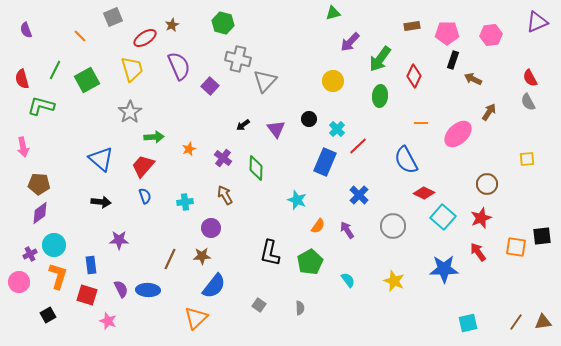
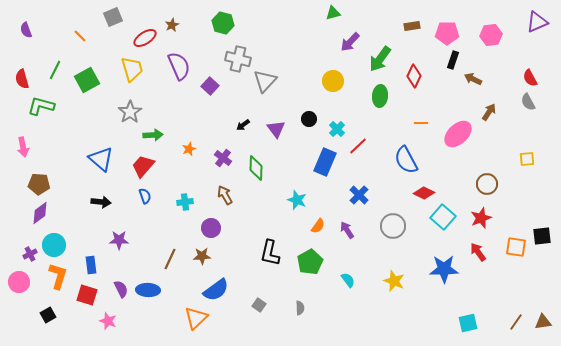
green arrow at (154, 137): moved 1 px left, 2 px up
blue semicircle at (214, 286): moved 2 px right, 4 px down; rotated 16 degrees clockwise
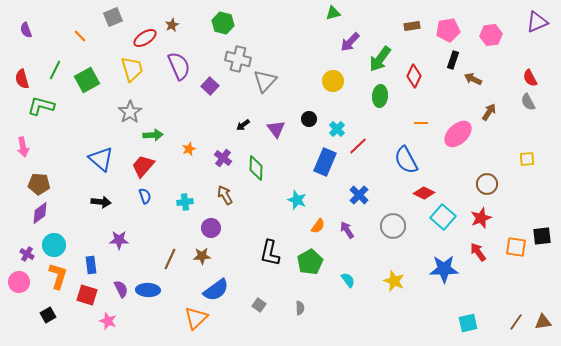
pink pentagon at (447, 33): moved 1 px right, 3 px up; rotated 10 degrees counterclockwise
purple cross at (30, 254): moved 3 px left; rotated 32 degrees counterclockwise
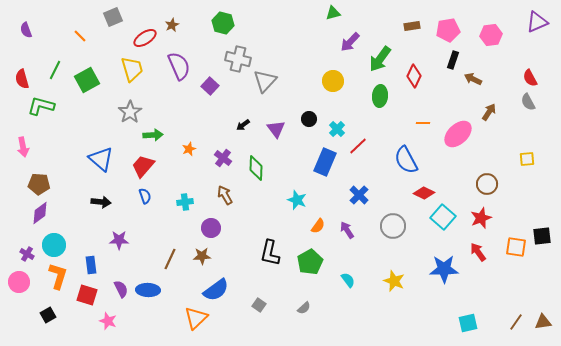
orange line at (421, 123): moved 2 px right
gray semicircle at (300, 308): moved 4 px right; rotated 48 degrees clockwise
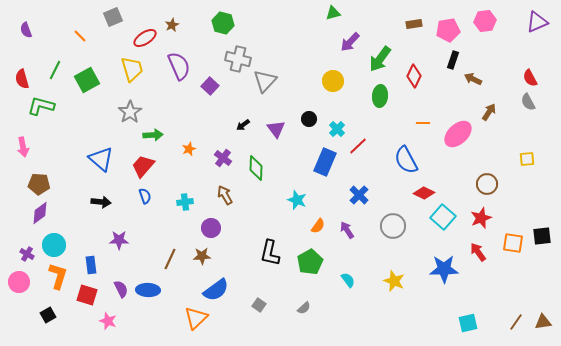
brown rectangle at (412, 26): moved 2 px right, 2 px up
pink hexagon at (491, 35): moved 6 px left, 14 px up
orange square at (516, 247): moved 3 px left, 4 px up
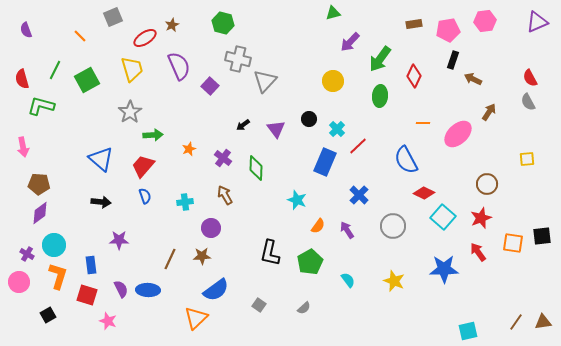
cyan square at (468, 323): moved 8 px down
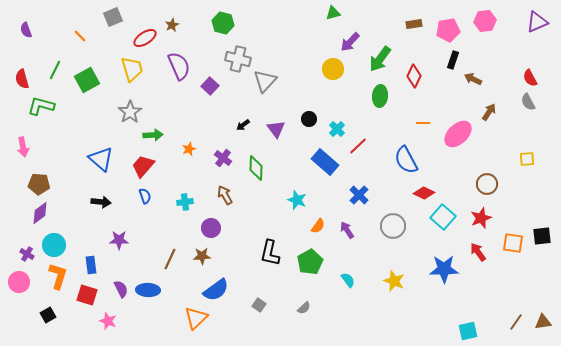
yellow circle at (333, 81): moved 12 px up
blue rectangle at (325, 162): rotated 72 degrees counterclockwise
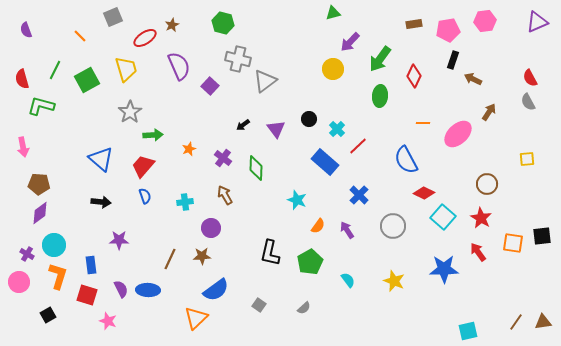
yellow trapezoid at (132, 69): moved 6 px left
gray triangle at (265, 81): rotated 10 degrees clockwise
red star at (481, 218): rotated 20 degrees counterclockwise
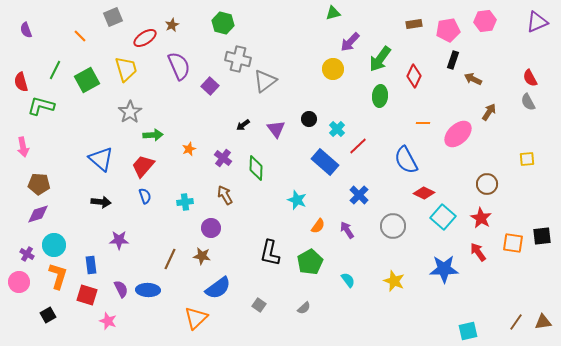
red semicircle at (22, 79): moved 1 px left, 3 px down
purple diamond at (40, 213): moved 2 px left, 1 px down; rotated 20 degrees clockwise
brown star at (202, 256): rotated 12 degrees clockwise
blue semicircle at (216, 290): moved 2 px right, 2 px up
